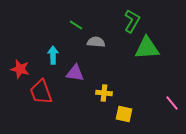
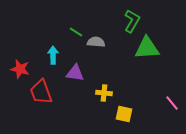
green line: moved 7 px down
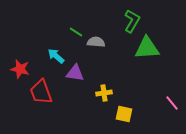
cyan arrow: moved 3 px right, 1 px down; rotated 48 degrees counterclockwise
yellow cross: rotated 14 degrees counterclockwise
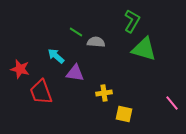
green triangle: moved 3 px left, 1 px down; rotated 20 degrees clockwise
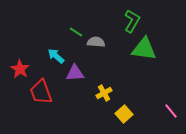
green triangle: rotated 8 degrees counterclockwise
red star: rotated 18 degrees clockwise
purple triangle: rotated 12 degrees counterclockwise
yellow cross: rotated 21 degrees counterclockwise
pink line: moved 1 px left, 8 px down
yellow square: rotated 36 degrees clockwise
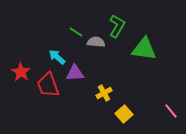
green L-shape: moved 15 px left, 5 px down
cyan arrow: moved 1 px right, 1 px down
red star: moved 1 px right, 3 px down
red trapezoid: moved 7 px right, 7 px up
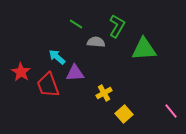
green line: moved 8 px up
green triangle: rotated 12 degrees counterclockwise
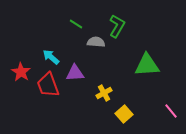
green triangle: moved 3 px right, 16 px down
cyan arrow: moved 6 px left
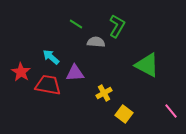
green triangle: rotated 32 degrees clockwise
red trapezoid: rotated 120 degrees clockwise
yellow square: rotated 12 degrees counterclockwise
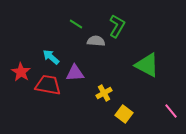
gray semicircle: moved 1 px up
